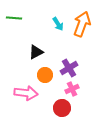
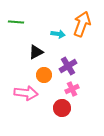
green line: moved 2 px right, 4 px down
cyan arrow: moved 10 px down; rotated 48 degrees counterclockwise
purple cross: moved 1 px left, 2 px up
orange circle: moved 1 px left
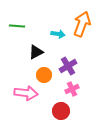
green line: moved 1 px right, 4 px down
red circle: moved 1 px left, 3 px down
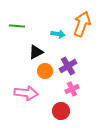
orange circle: moved 1 px right, 4 px up
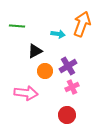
black triangle: moved 1 px left, 1 px up
pink cross: moved 2 px up
red circle: moved 6 px right, 4 px down
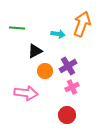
green line: moved 2 px down
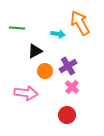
orange arrow: moved 2 px left, 1 px up; rotated 50 degrees counterclockwise
pink cross: rotated 24 degrees counterclockwise
